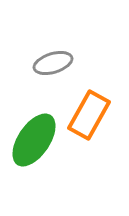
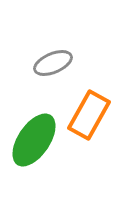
gray ellipse: rotated 6 degrees counterclockwise
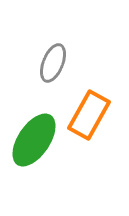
gray ellipse: rotated 45 degrees counterclockwise
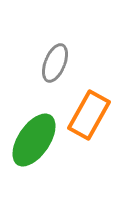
gray ellipse: moved 2 px right
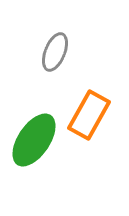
gray ellipse: moved 11 px up
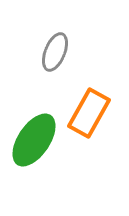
orange rectangle: moved 2 px up
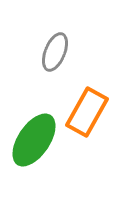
orange rectangle: moved 2 px left, 1 px up
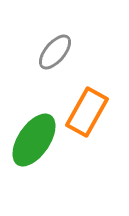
gray ellipse: rotated 18 degrees clockwise
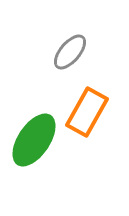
gray ellipse: moved 15 px right
